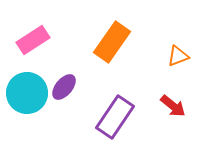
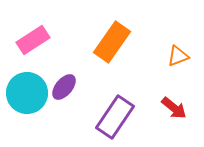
red arrow: moved 1 px right, 2 px down
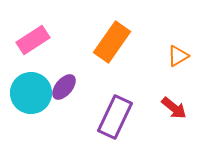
orange triangle: rotated 10 degrees counterclockwise
cyan circle: moved 4 px right
purple rectangle: rotated 9 degrees counterclockwise
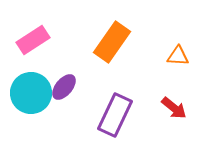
orange triangle: rotated 35 degrees clockwise
purple rectangle: moved 2 px up
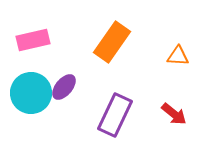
pink rectangle: rotated 20 degrees clockwise
red arrow: moved 6 px down
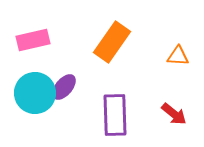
cyan circle: moved 4 px right
purple rectangle: rotated 27 degrees counterclockwise
